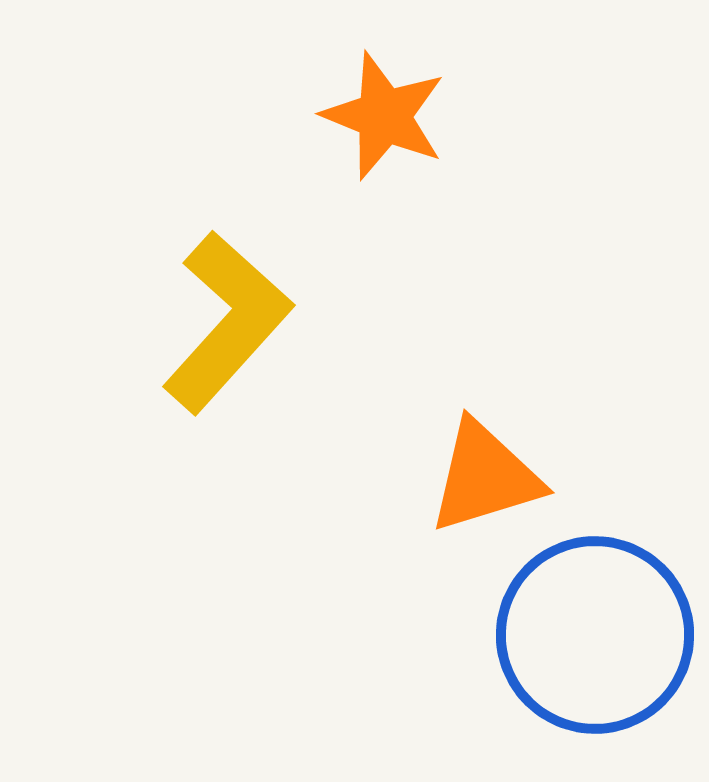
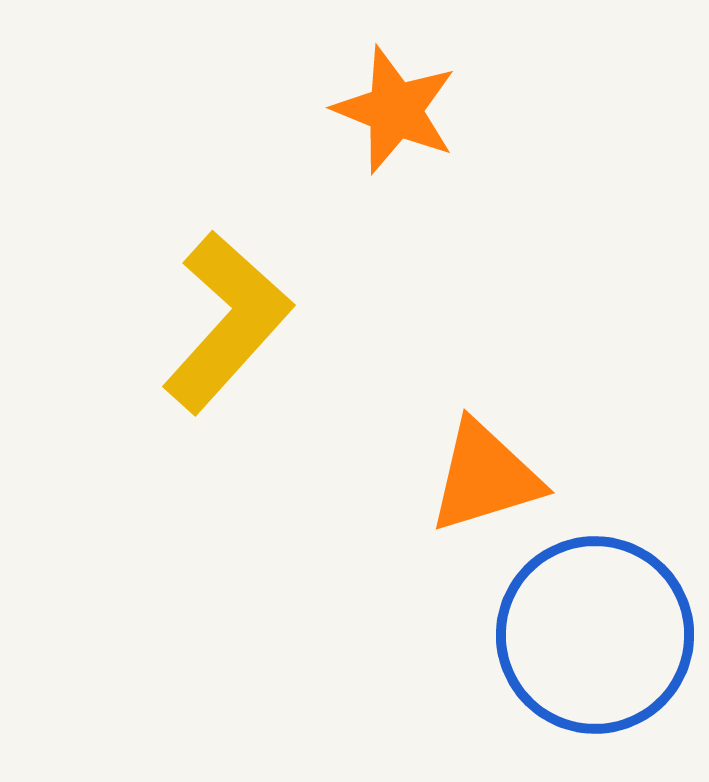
orange star: moved 11 px right, 6 px up
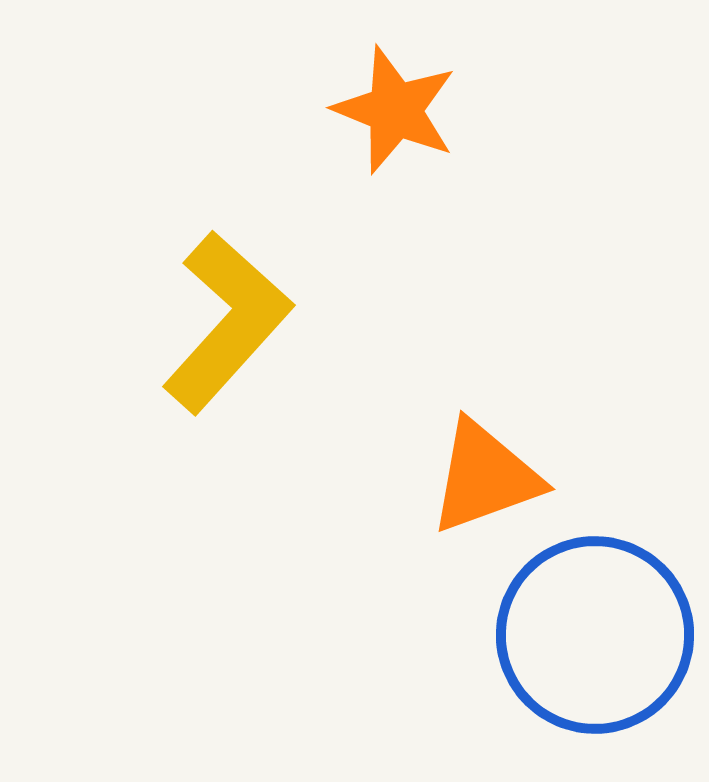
orange triangle: rotated 3 degrees counterclockwise
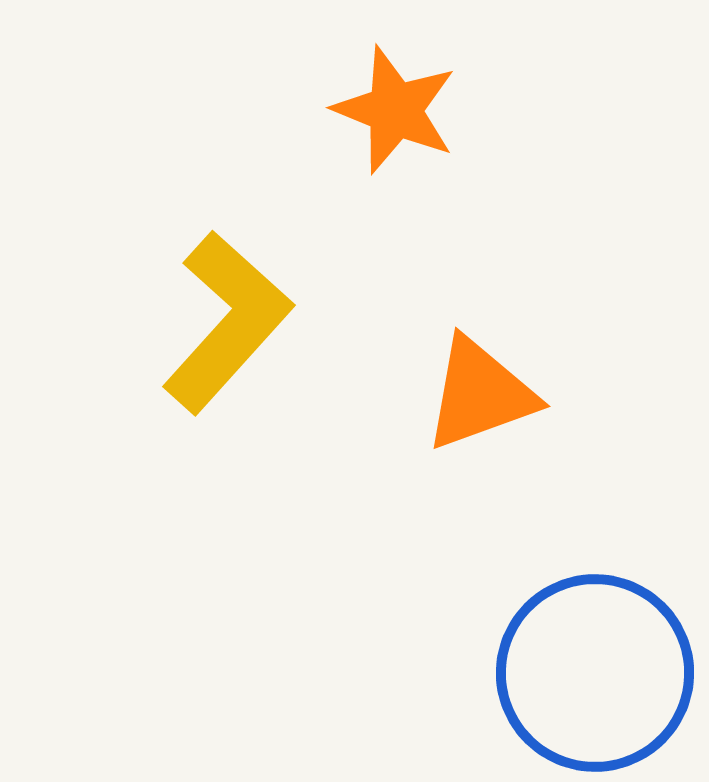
orange triangle: moved 5 px left, 83 px up
blue circle: moved 38 px down
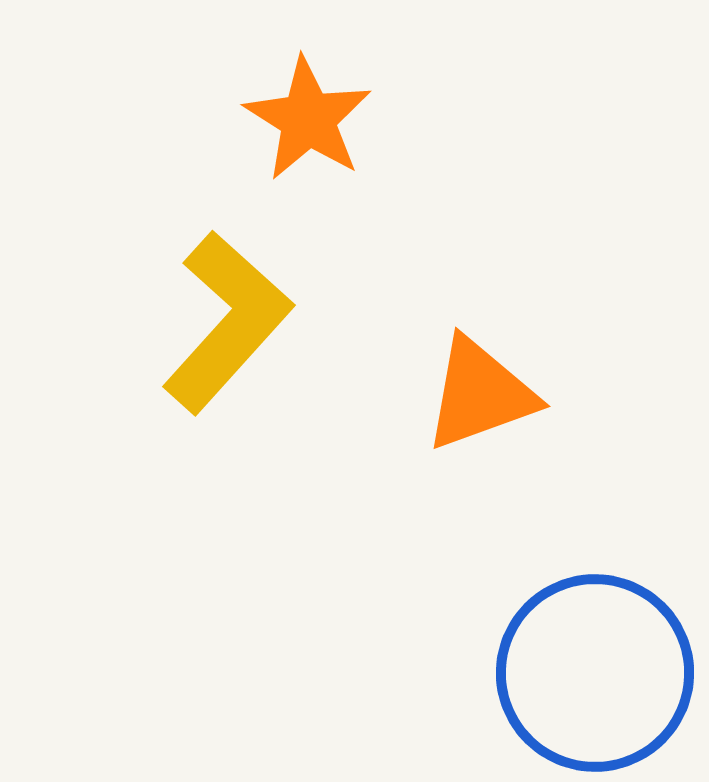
orange star: moved 87 px left, 9 px down; rotated 10 degrees clockwise
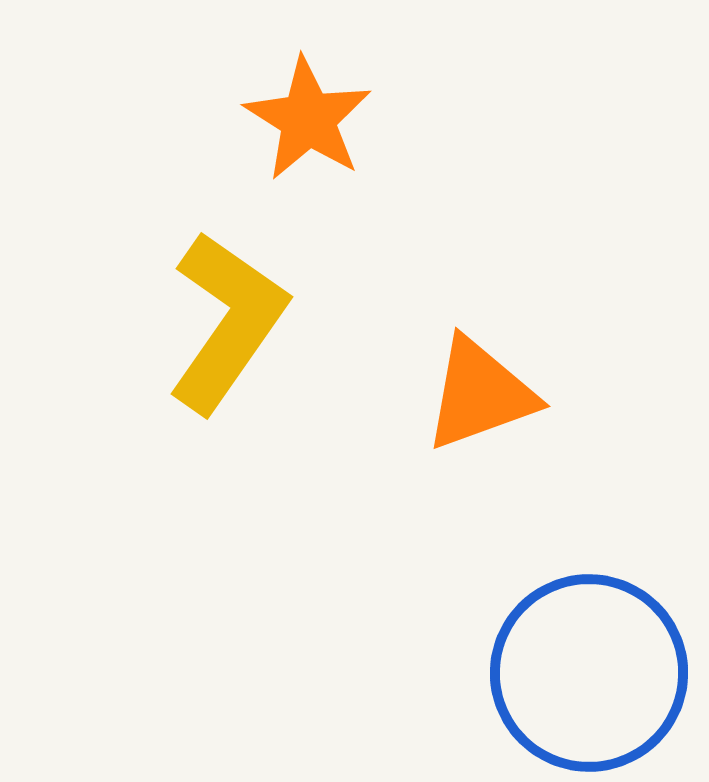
yellow L-shape: rotated 7 degrees counterclockwise
blue circle: moved 6 px left
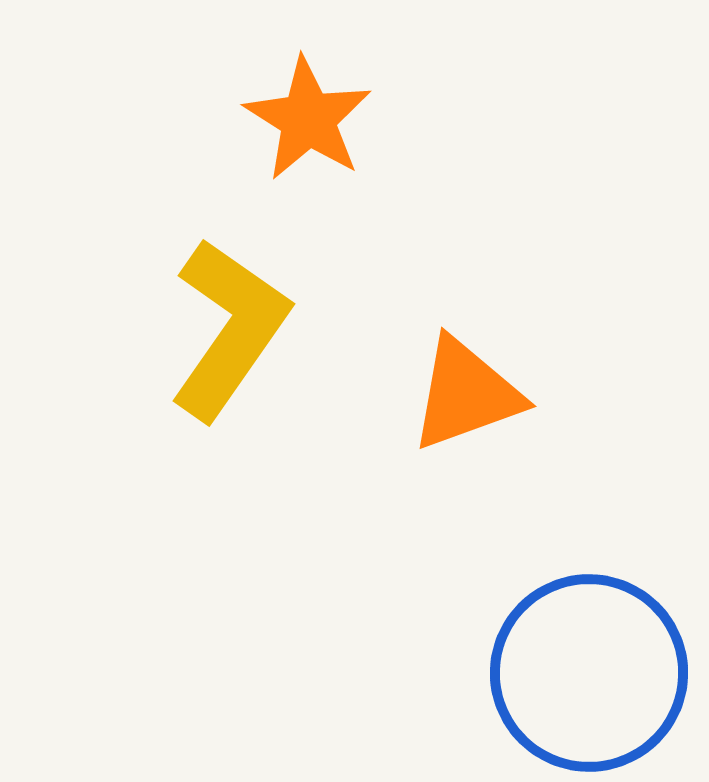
yellow L-shape: moved 2 px right, 7 px down
orange triangle: moved 14 px left
